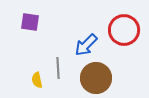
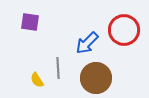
blue arrow: moved 1 px right, 2 px up
yellow semicircle: rotated 21 degrees counterclockwise
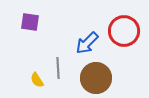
red circle: moved 1 px down
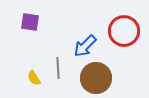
blue arrow: moved 2 px left, 3 px down
yellow semicircle: moved 3 px left, 2 px up
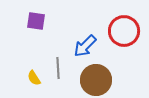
purple square: moved 6 px right, 1 px up
brown circle: moved 2 px down
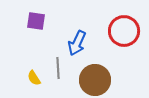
blue arrow: moved 8 px left, 3 px up; rotated 20 degrees counterclockwise
brown circle: moved 1 px left
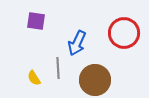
red circle: moved 2 px down
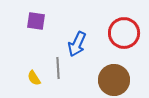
blue arrow: moved 1 px down
brown circle: moved 19 px right
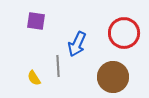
gray line: moved 2 px up
brown circle: moved 1 px left, 3 px up
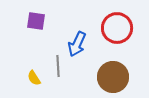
red circle: moved 7 px left, 5 px up
